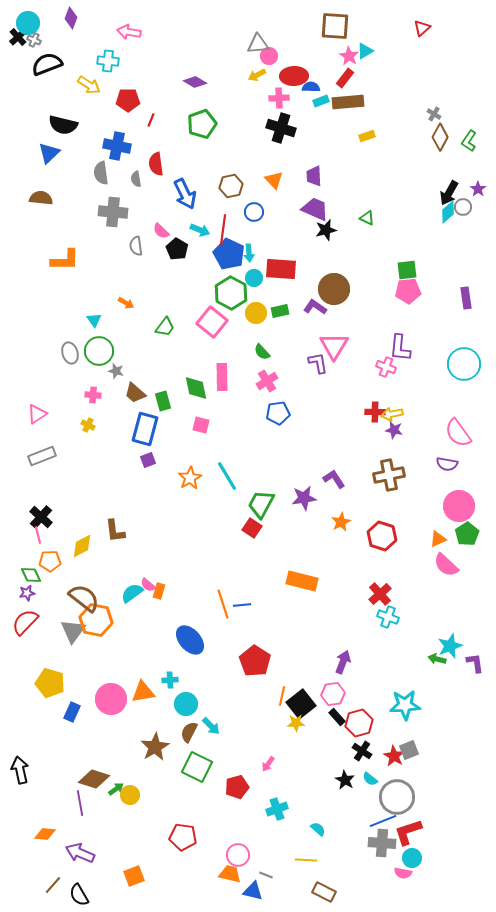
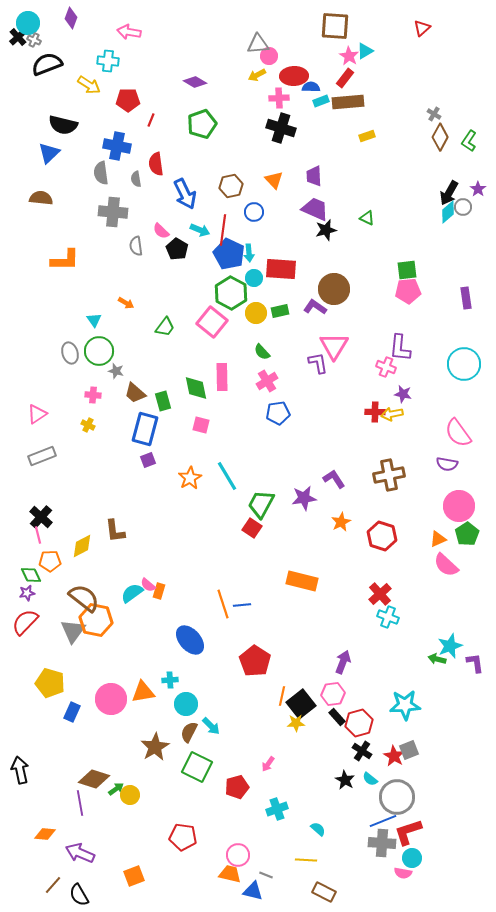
purple star at (394, 430): moved 9 px right, 36 px up
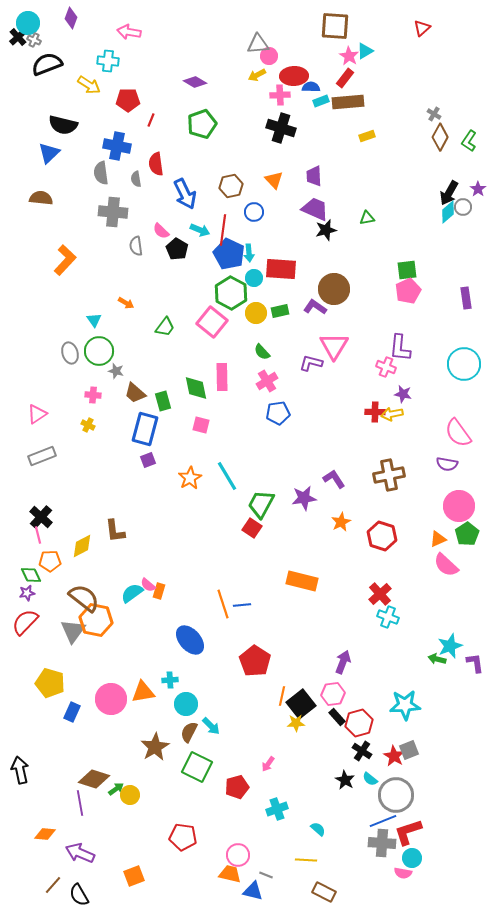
pink cross at (279, 98): moved 1 px right, 3 px up
green triangle at (367, 218): rotated 35 degrees counterclockwise
orange L-shape at (65, 260): rotated 48 degrees counterclockwise
pink pentagon at (408, 291): rotated 20 degrees counterclockwise
purple L-shape at (318, 363): moved 7 px left; rotated 65 degrees counterclockwise
gray circle at (397, 797): moved 1 px left, 2 px up
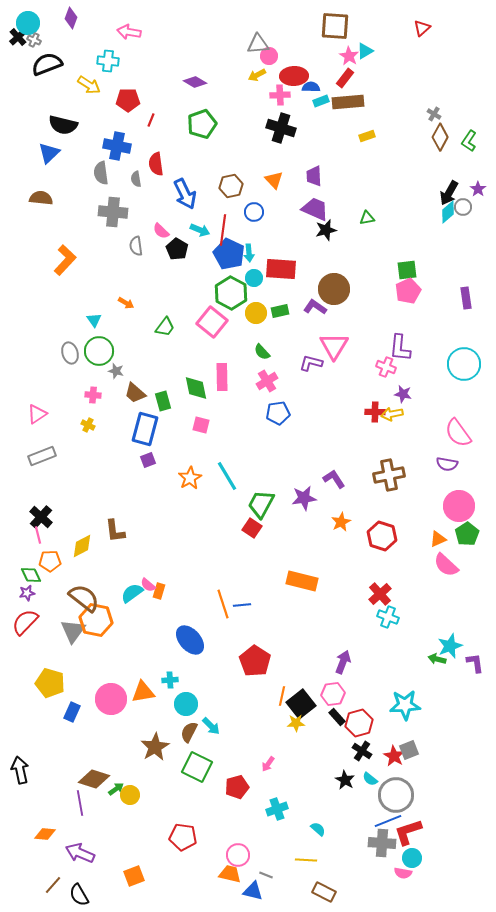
blue line at (383, 821): moved 5 px right
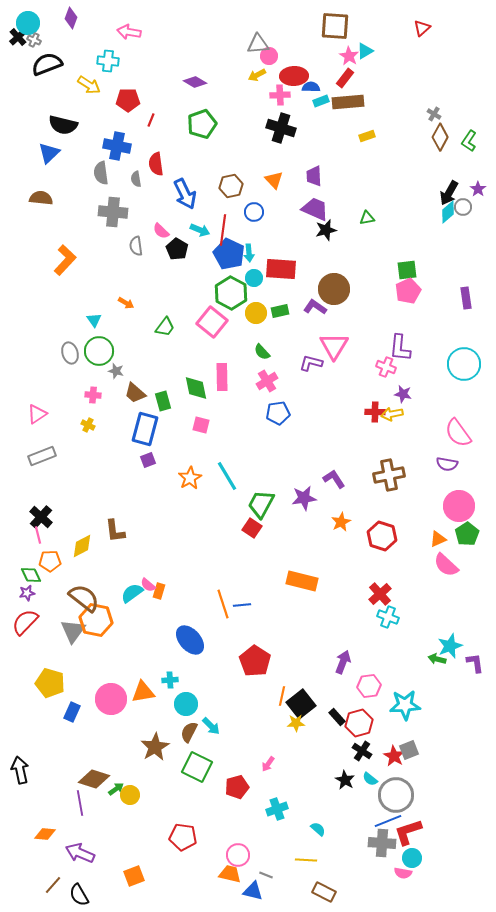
pink hexagon at (333, 694): moved 36 px right, 8 px up
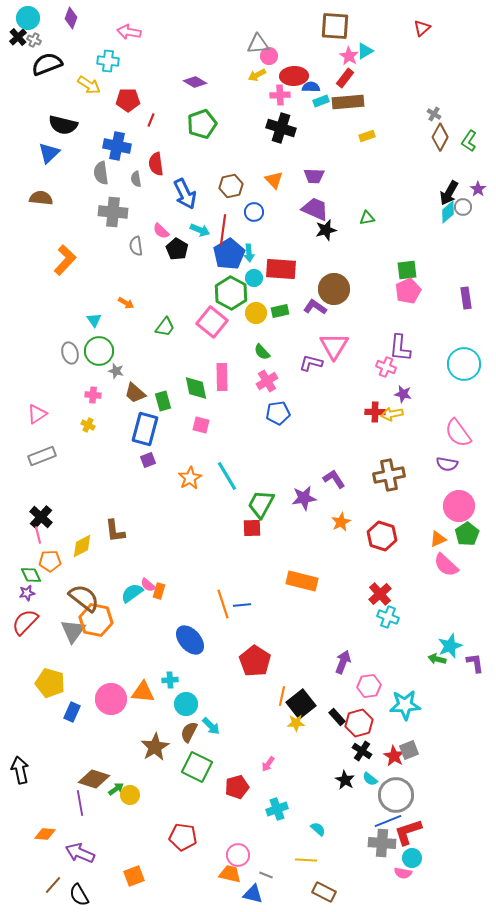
cyan circle at (28, 23): moved 5 px up
purple trapezoid at (314, 176): rotated 85 degrees counterclockwise
blue pentagon at (229, 254): rotated 16 degrees clockwise
red square at (252, 528): rotated 36 degrees counterclockwise
orange triangle at (143, 692): rotated 15 degrees clockwise
blue triangle at (253, 891): moved 3 px down
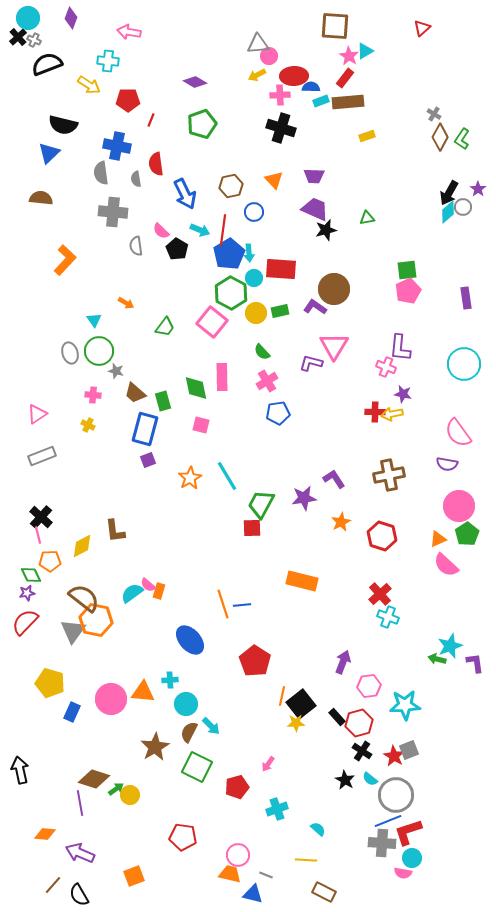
green L-shape at (469, 141): moved 7 px left, 2 px up
